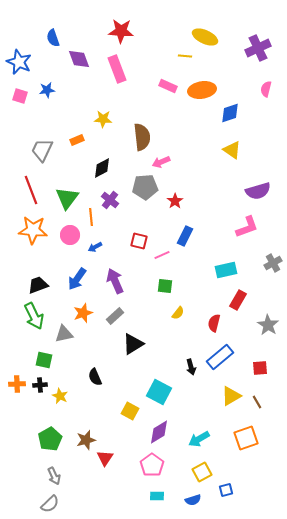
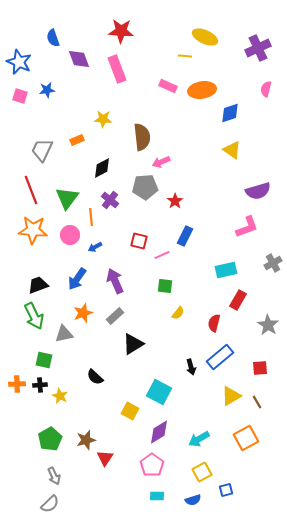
black semicircle at (95, 377): rotated 24 degrees counterclockwise
orange square at (246, 438): rotated 10 degrees counterclockwise
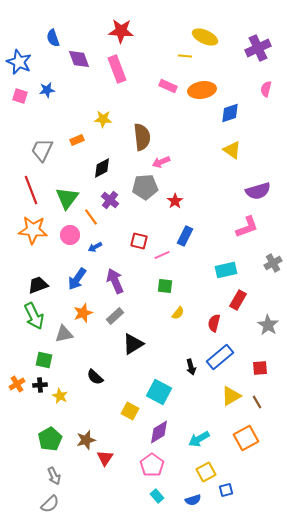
orange line at (91, 217): rotated 30 degrees counterclockwise
orange cross at (17, 384): rotated 28 degrees counterclockwise
yellow square at (202, 472): moved 4 px right
cyan rectangle at (157, 496): rotated 48 degrees clockwise
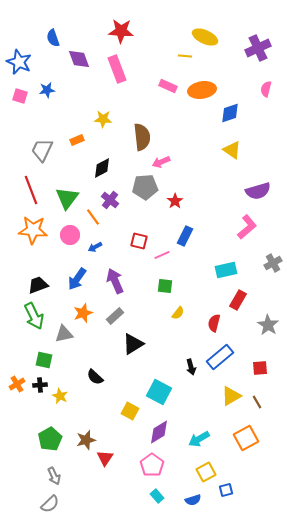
orange line at (91, 217): moved 2 px right
pink L-shape at (247, 227): rotated 20 degrees counterclockwise
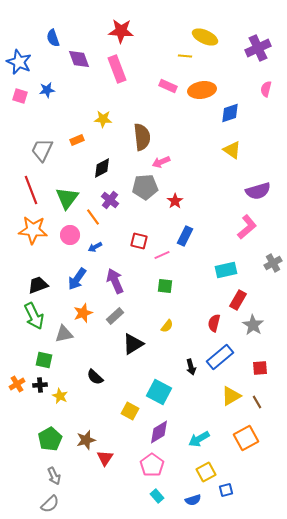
yellow semicircle at (178, 313): moved 11 px left, 13 px down
gray star at (268, 325): moved 15 px left
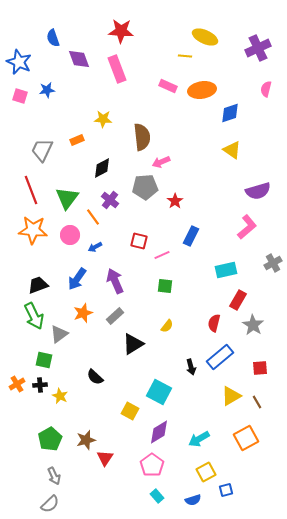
blue rectangle at (185, 236): moved 6 px right
gray triangle at (64, 334): moved 5 px left; rotated 24 degrees counterclockwise
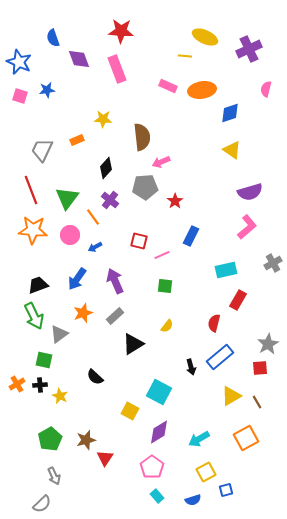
purple cross at (258, 48): moved 9 px left, 1 px down
black diamond at (102, 168): moved 4 px right; rotated 20 degrees counterclockwise
purple semicircle at (258, 191): moved 8 px left, 1 px down
gray star at (253, 325): moved 15 px right, 19 px down; rotated 10 degrees clockwise
pink pentagon at (152, 465): moved 2 px down
gray semicircle at (50, 504): moved 8 px left
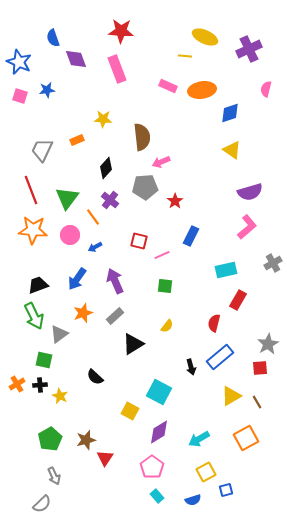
purple diamond at (79, 59): moved 3 px left
